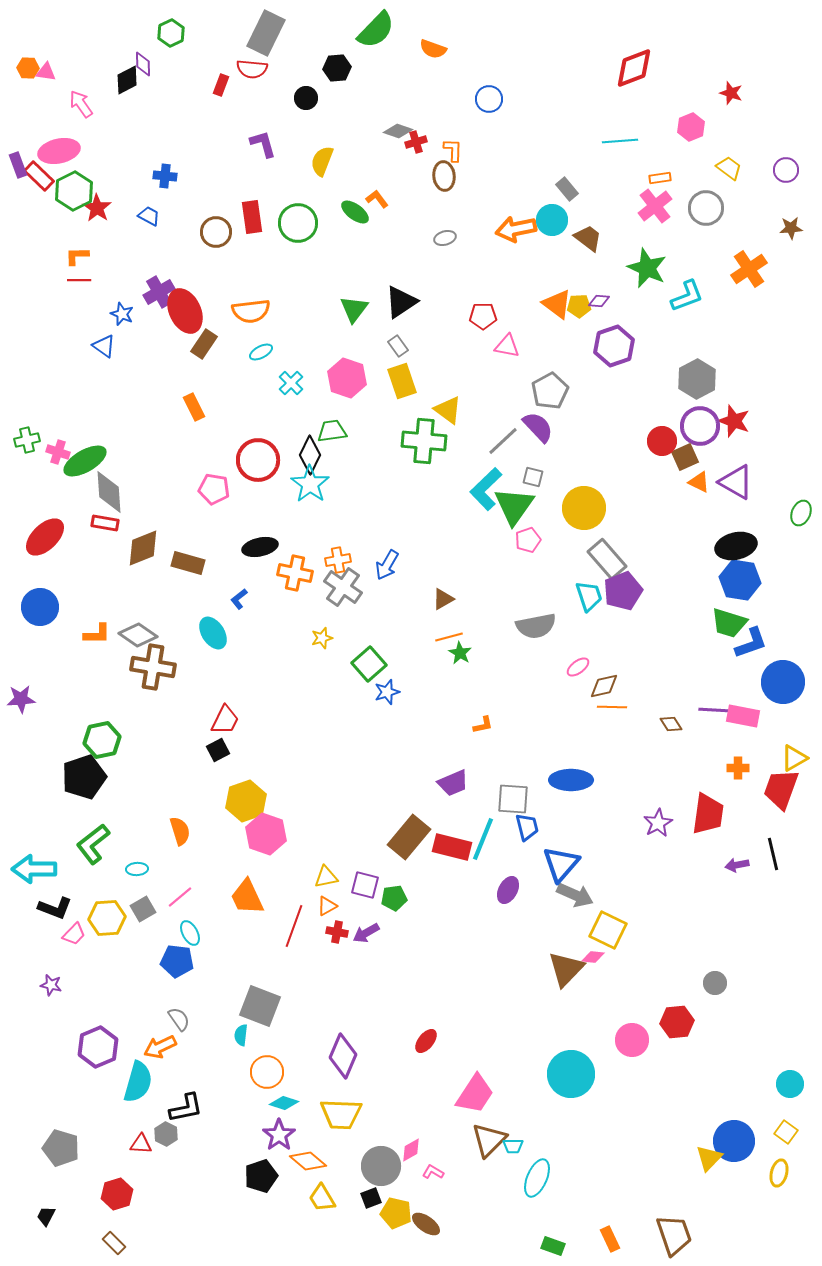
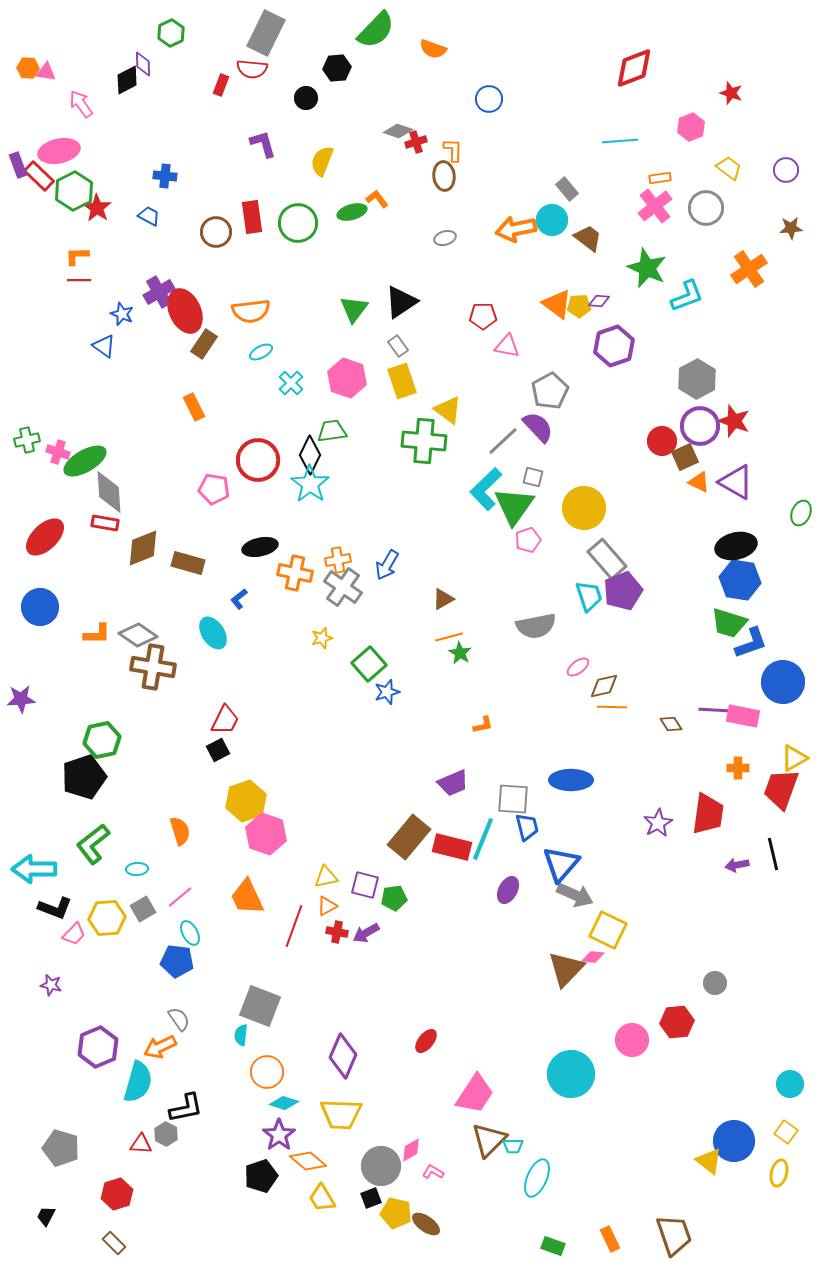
green ellipse at (355, 212): moved 3 px left; rotated 52 degrees counterclockwise
yellow triangle at (709, 1158): moved 3 px down; rotated 36 degrees counterclockwise
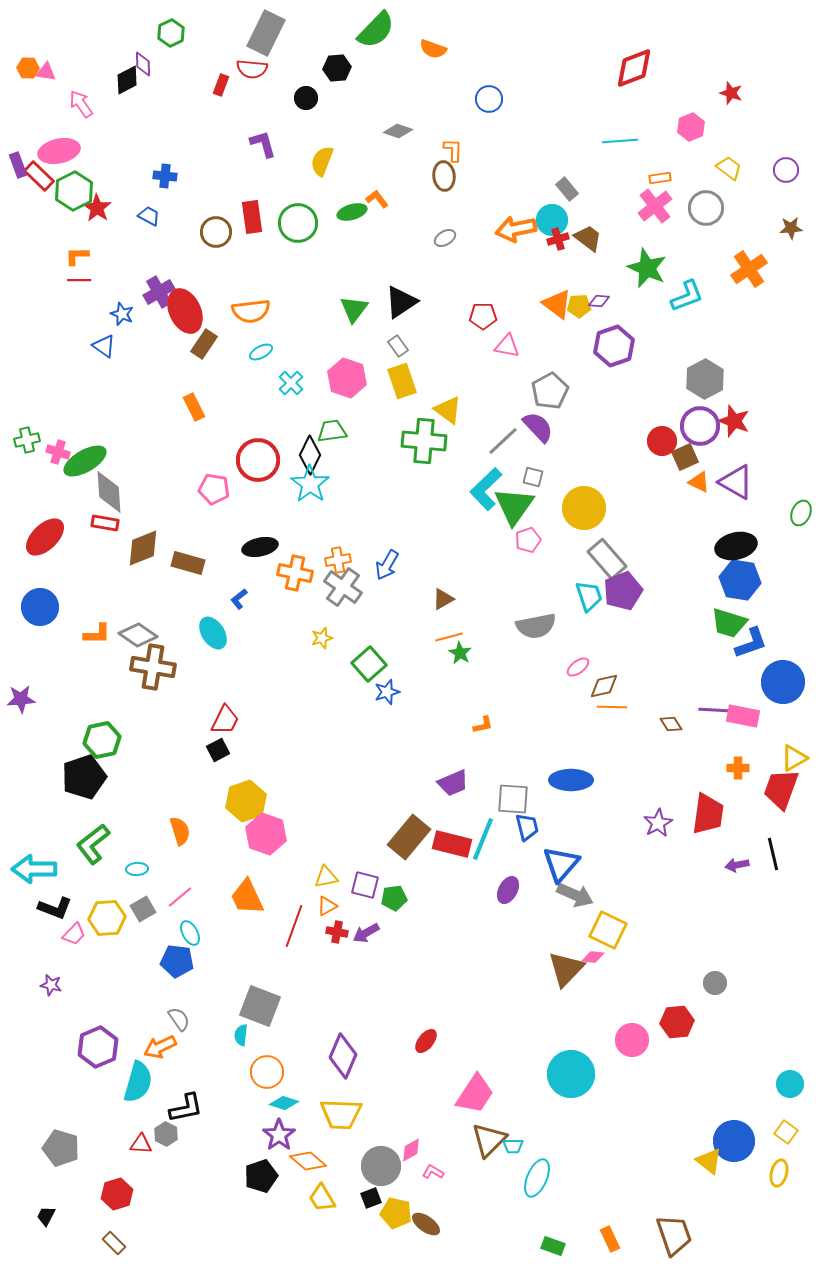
red cross at (416, 142): moved 142 px right, 97 px down
gray ellipse at (445, 238): rotated 15 degrees counterclockwise
gray hexagon at (697, 379): moved 8 px right
red rectangle at (452, 847): moved 3 px up
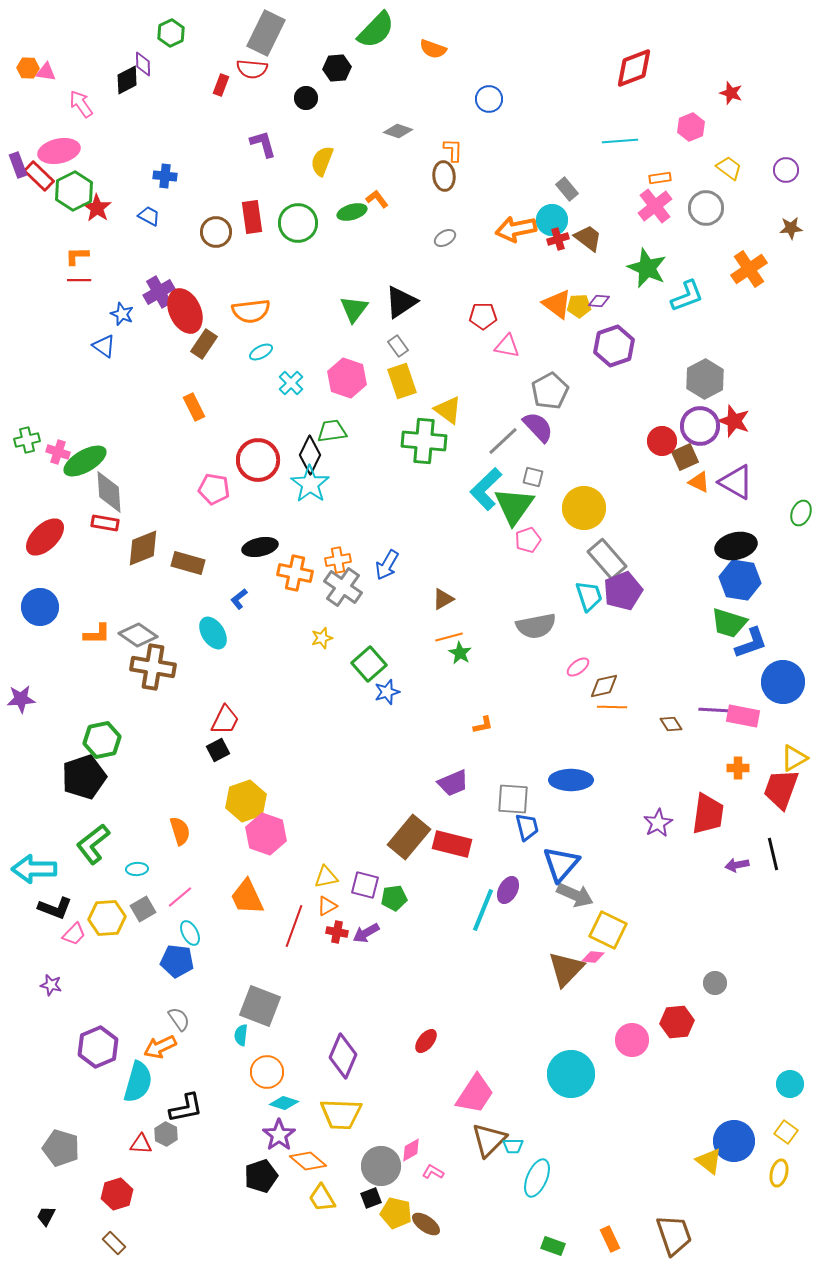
cyan line at (483, 839): moved 71 px down
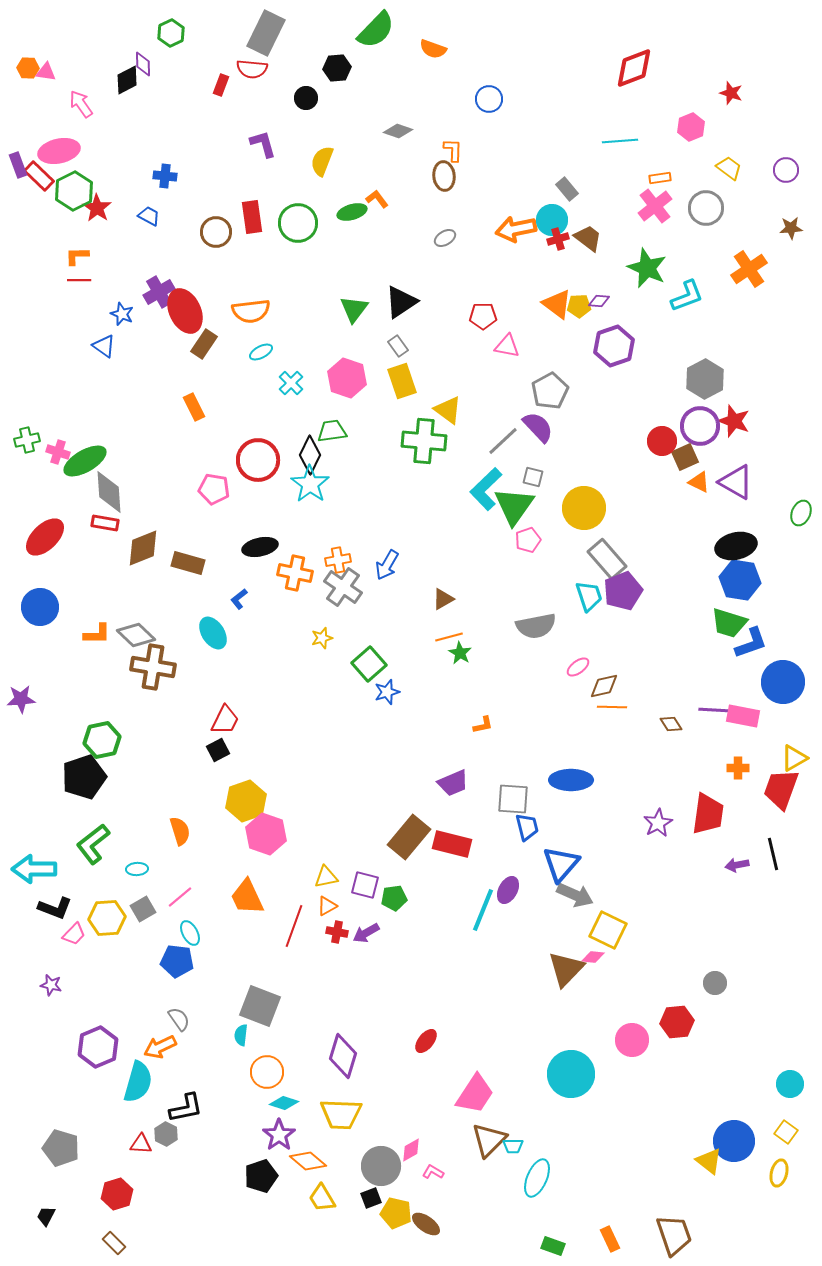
gray diamond at (138, 635): moved 2 px left; rotated 9 degrees clockwise
purple diamond at (343, 1056): rotated 6 degrees counterclockwise
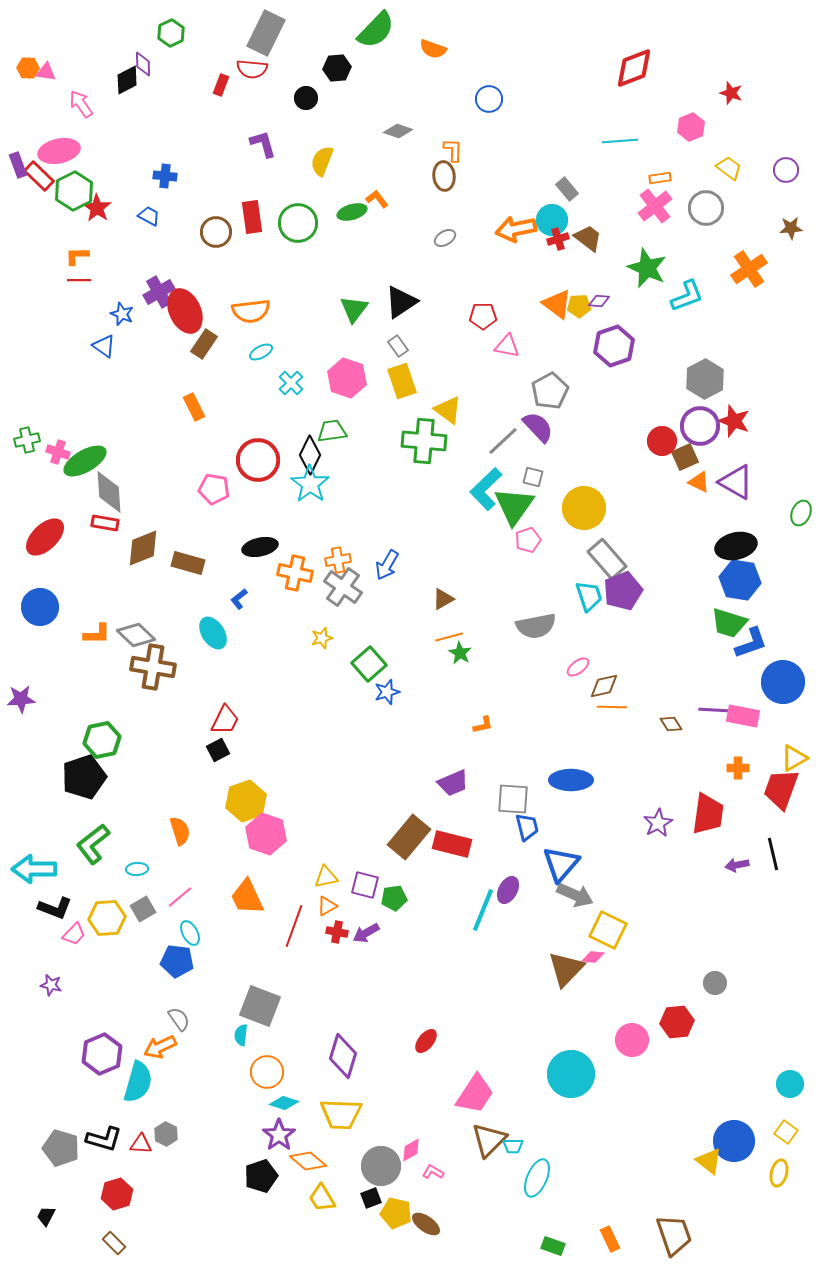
purple hexagon at (98, 1047): moved 4 px right, 7 px down
black L-shape at (186, 1108): moved 82 px left, 31 px down; rotated 27 degrees clockwise
